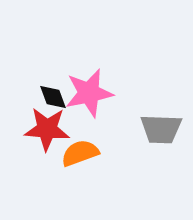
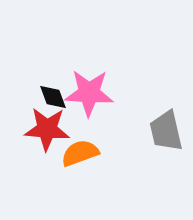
pink star: rotated 15 degrees clockwise
gray trapezoid: moved 5 px right, 2 px down; rotated 75 degrees clockwise
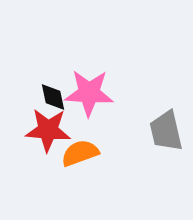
black diamond: rotated 8 degrees clockwise
red star: moved 1 px right, 1 px down
